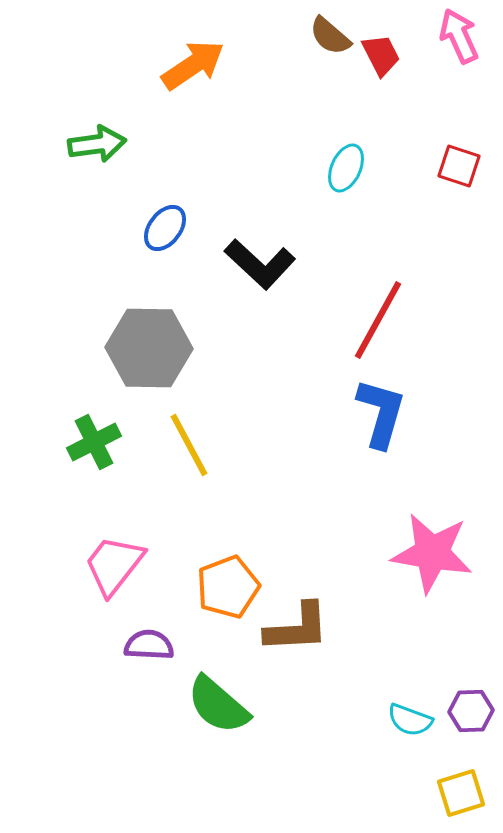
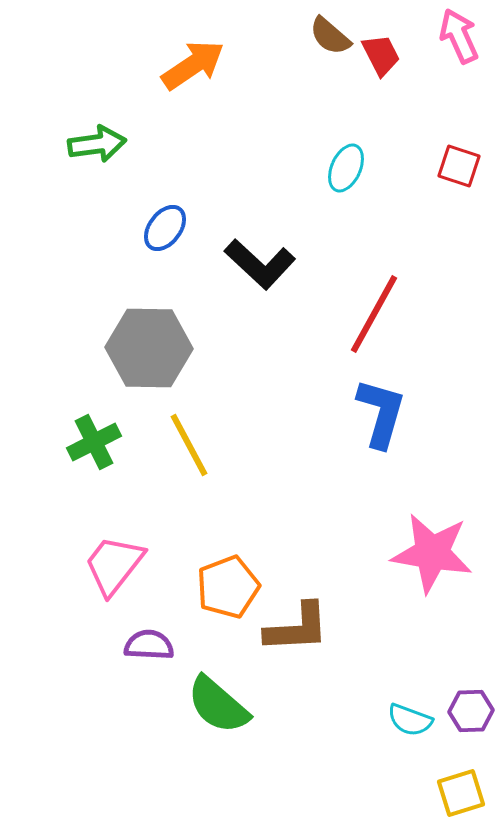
red line: moved 4 px left, 6 px up
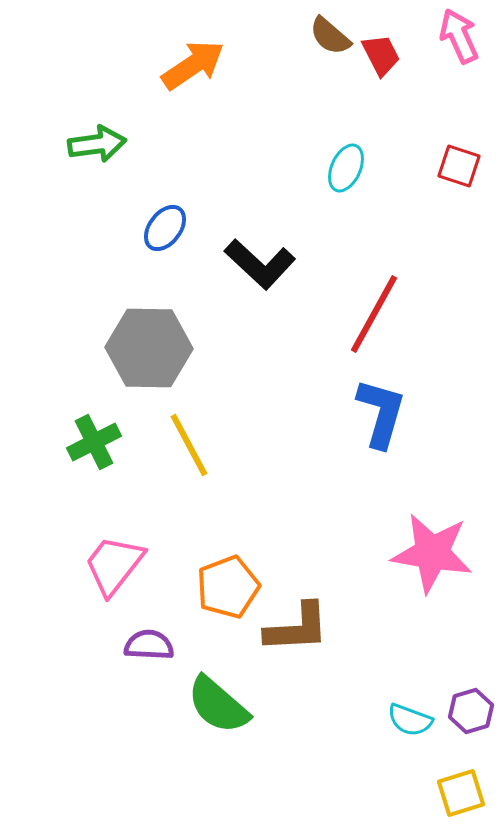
purple hexagon: rotated 15 degrees counterclockwise
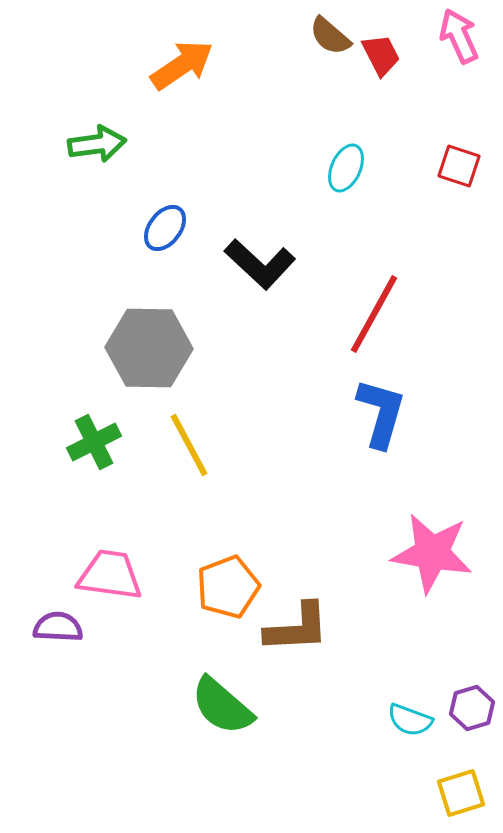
orange arrow: moved 11 px left
pink trapezoid: moved 4 px left, 10 px down; rotated 60 degrees clockwise
purple semicircle: moved 91 px left, 18 px up
green semicircle: moved 4 px right, 1 px down
purple hexagon: moved 1 px right, 3 px up
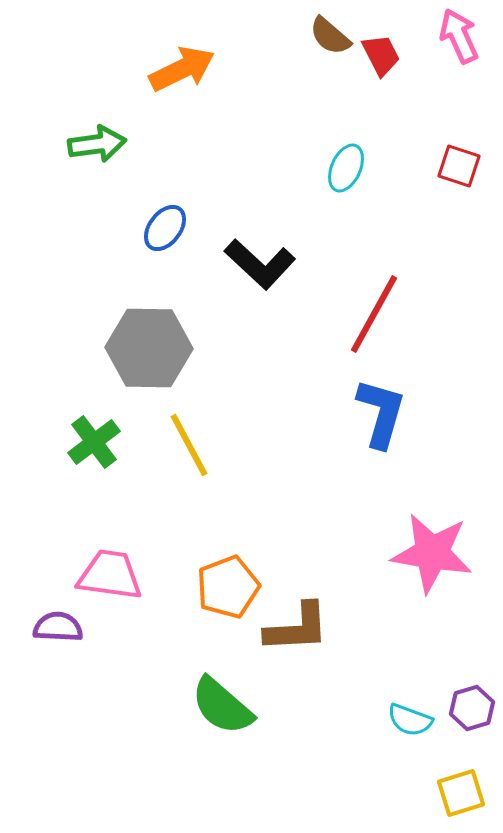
orange arrow: moved 4 px down; rotated 8 degrees clockwise
green cross: rotated 10 degrees counterclockwise
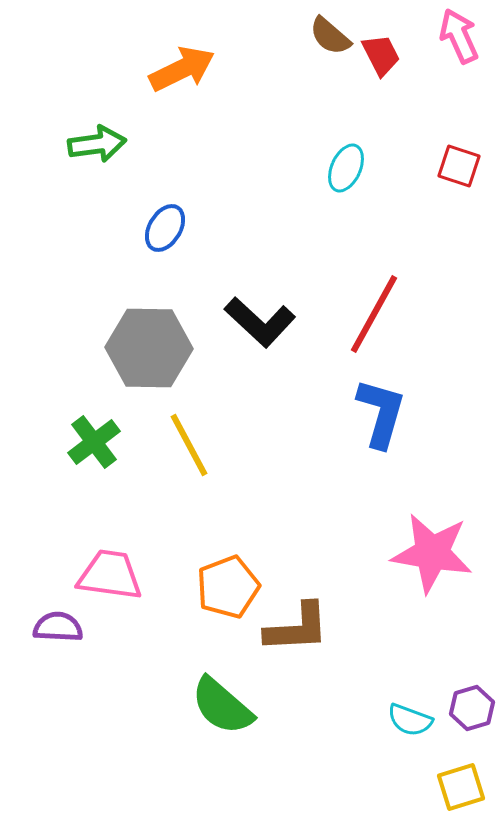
blue ellipse: rotated 6 degrees counterclockwise
black L-shape: moved 58 px down
yellow square: moved 6 px up
